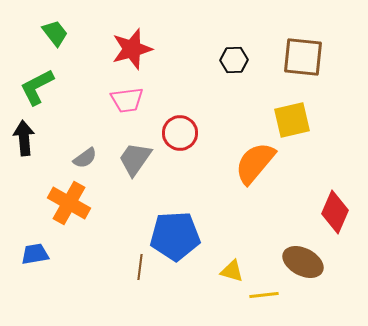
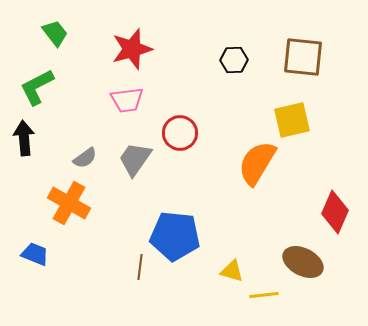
orange semicircle: moved 2 px right; rotated 9 degrees counterclockwise
blue pentagon: rotated 9 degrees clockwise
blue trapezoid: rotated 32 degrees clockwise
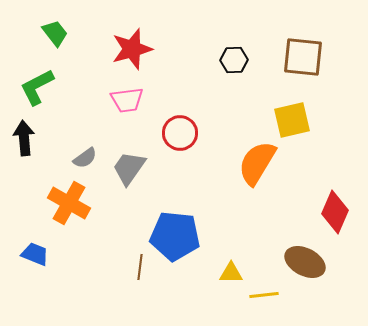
gray trapezoid: moved 6 px left, 9 px down
brown ellipse: moved 2 px right
yellow triangle: moved 1 px left, 2 px down; rotated 15 degrees counterclockwise
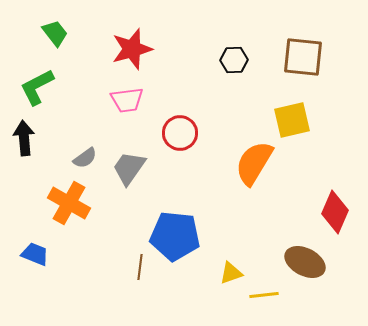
orange semicircle: moved 3 px left
yellow triangle: rotated 20 degrees counterclockwise
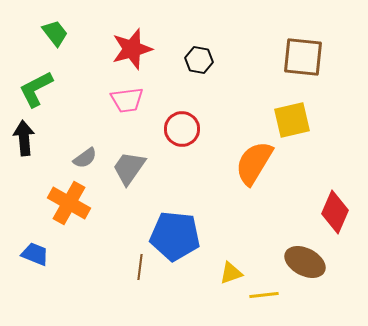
black hexagon: moved 35 px left; rotated 12 degrees clockwise
green L-shape: moved 1 px left, 2 px down
red circle: moved 2 px right, 4 px up
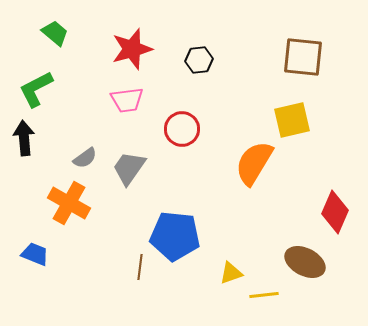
green trapezoid: rotated 12 degrees counterclockwise
black hexagon: rotated 16 degrees counterclockwise
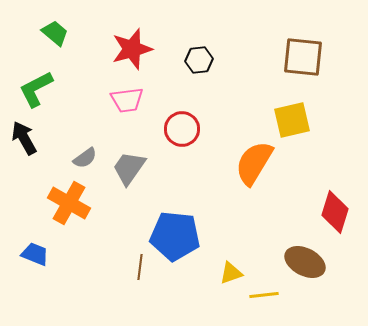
black arrow: rotated 24 degrees counterclockwise
red diamond: rotated 6 degrees counterclockwise
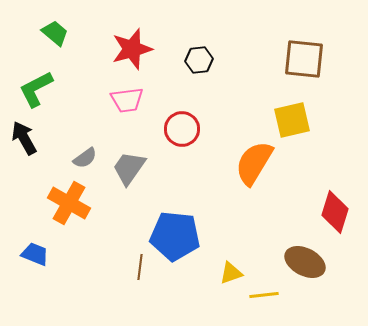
brown square: moved 1 px right, 2 px down
